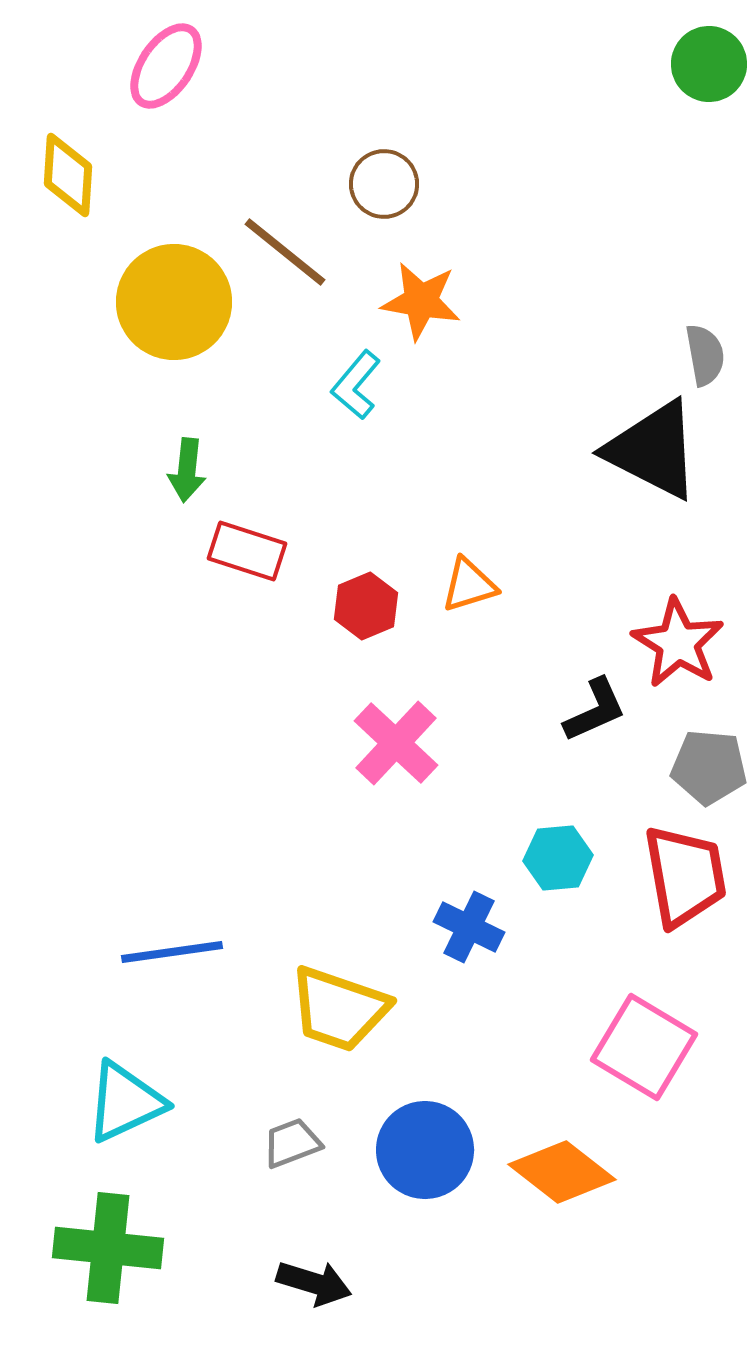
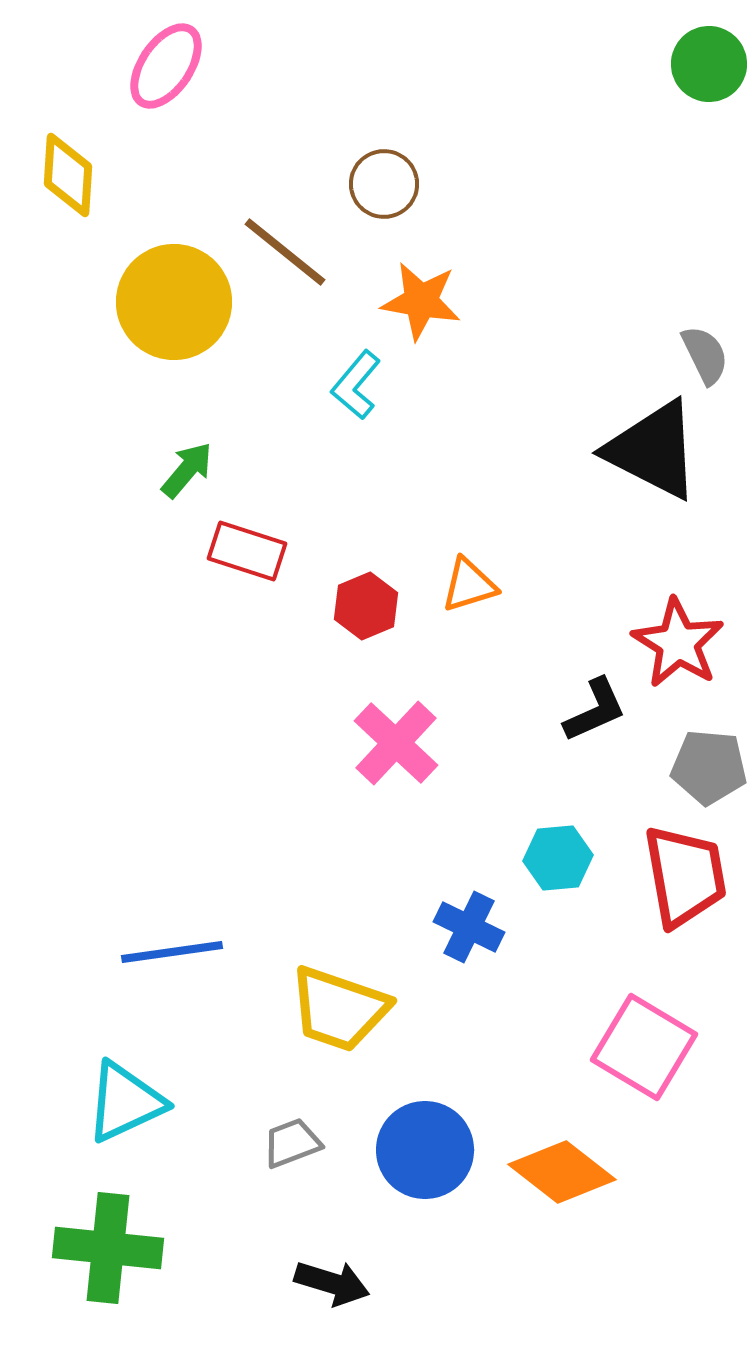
gray semicircle: rotated 16 degrees counterclockwise
green arrow: rotated 146 degrees counterclockwise
black arrow: moved 18 px right
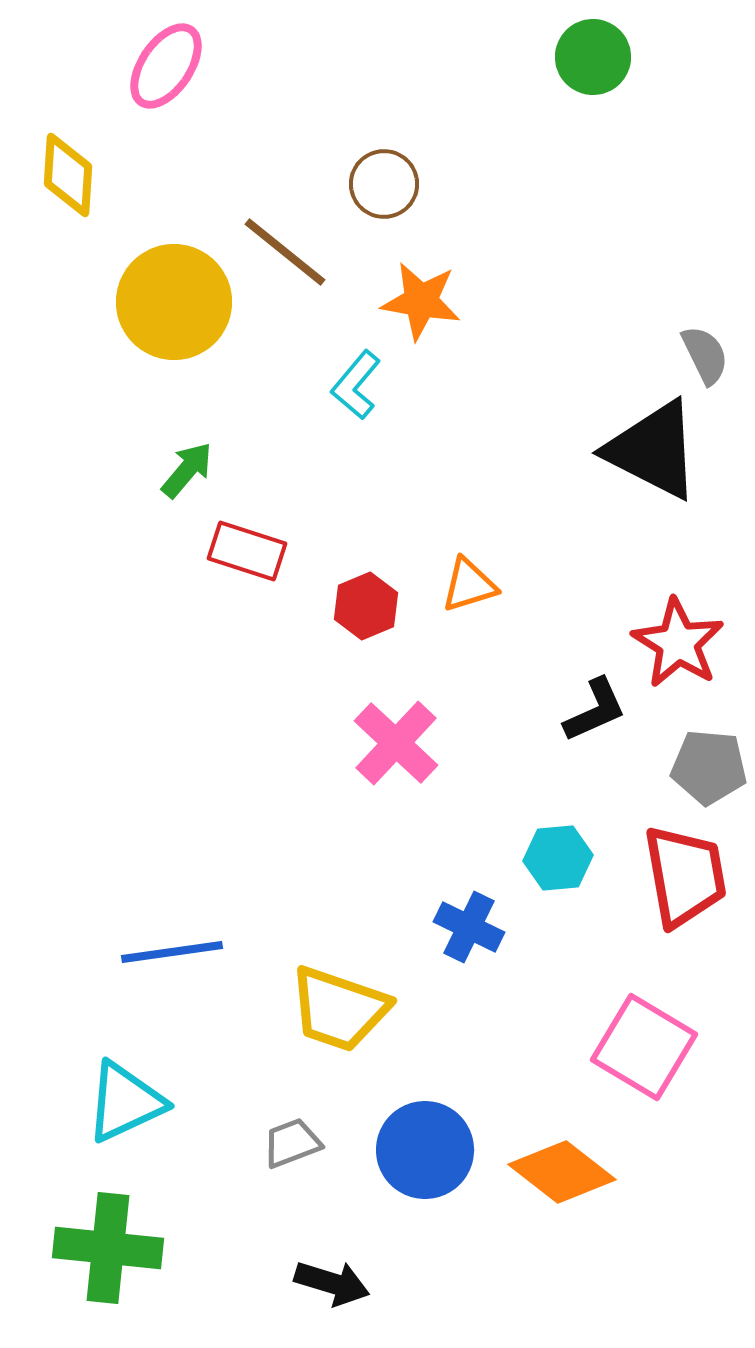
green circle: moved 116 px left, 7 px up
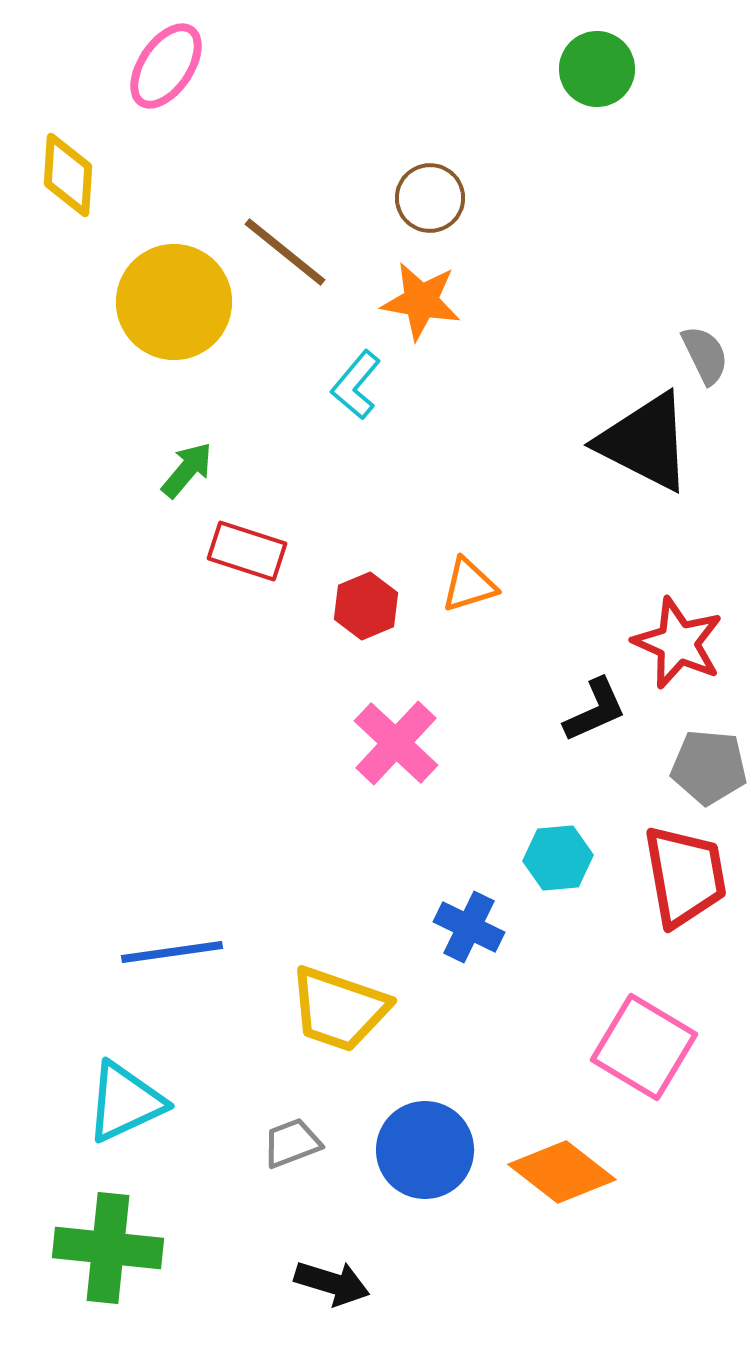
green circle: moved 4 px right, 12 px down
brown circle: moved 46 px right, 14 px down
black triangle: moved 8 px left, 8 px up
red star: rotated 8 degrees counterclockwise
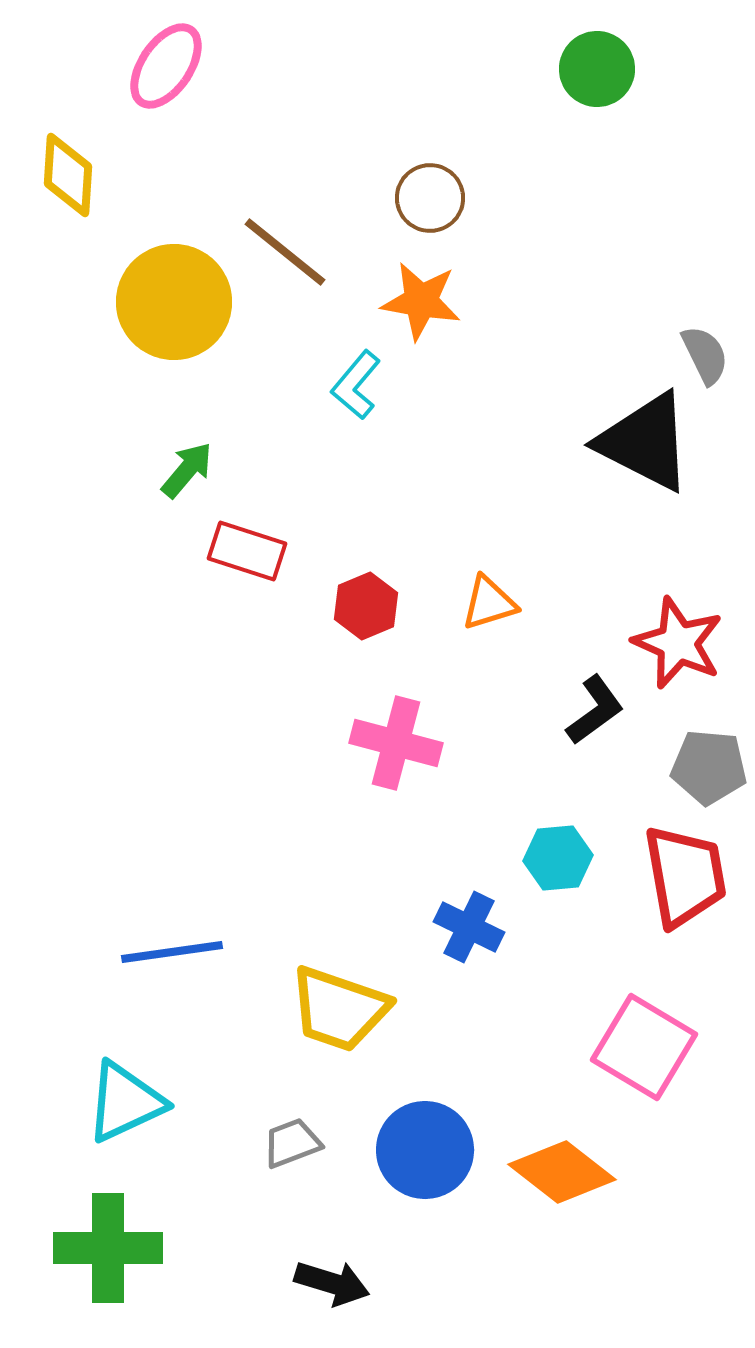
orange triangle: moved 20 px right, 18 px down
black L-shape: rotated 12 degrees counterclockwise
pink cross: rotated 28 degrees counterclockwise
green cross: rotated 6 degrees counterclockwise
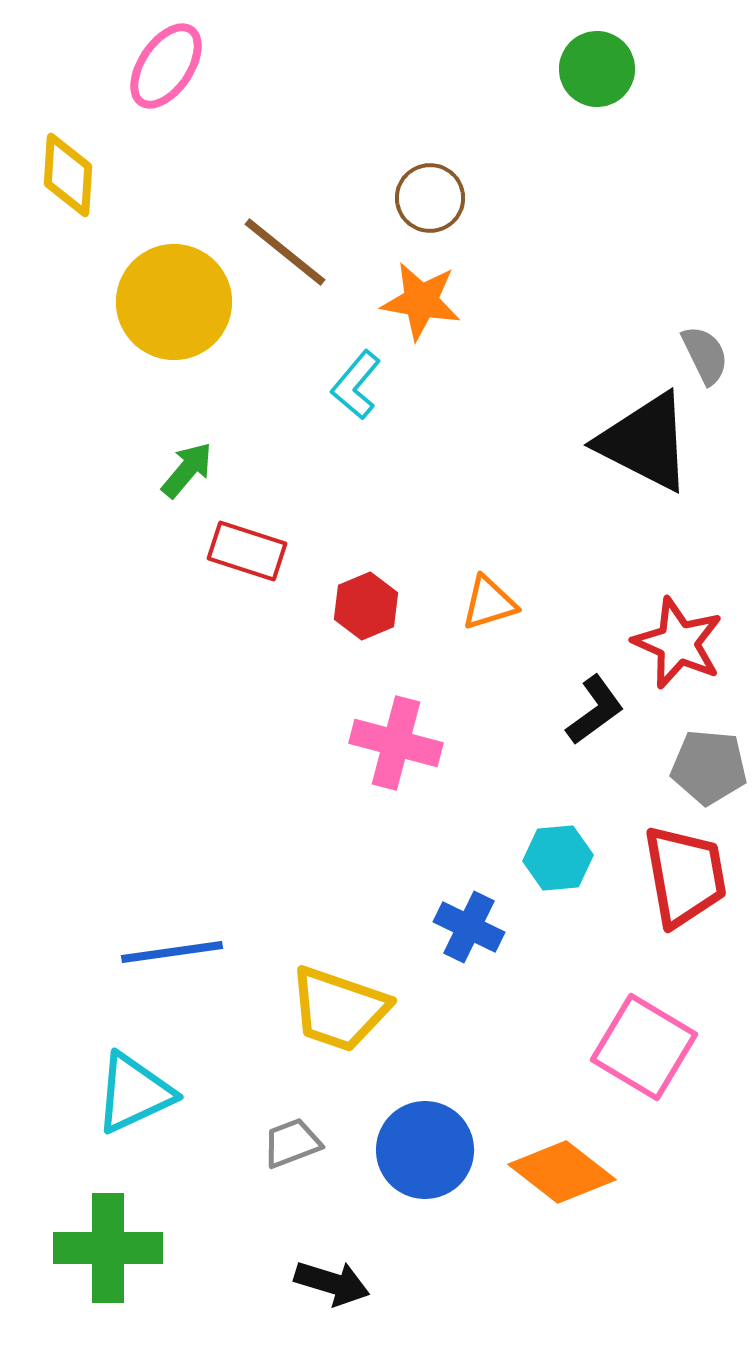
cyan triangle: moved 9 px right, 9 px up
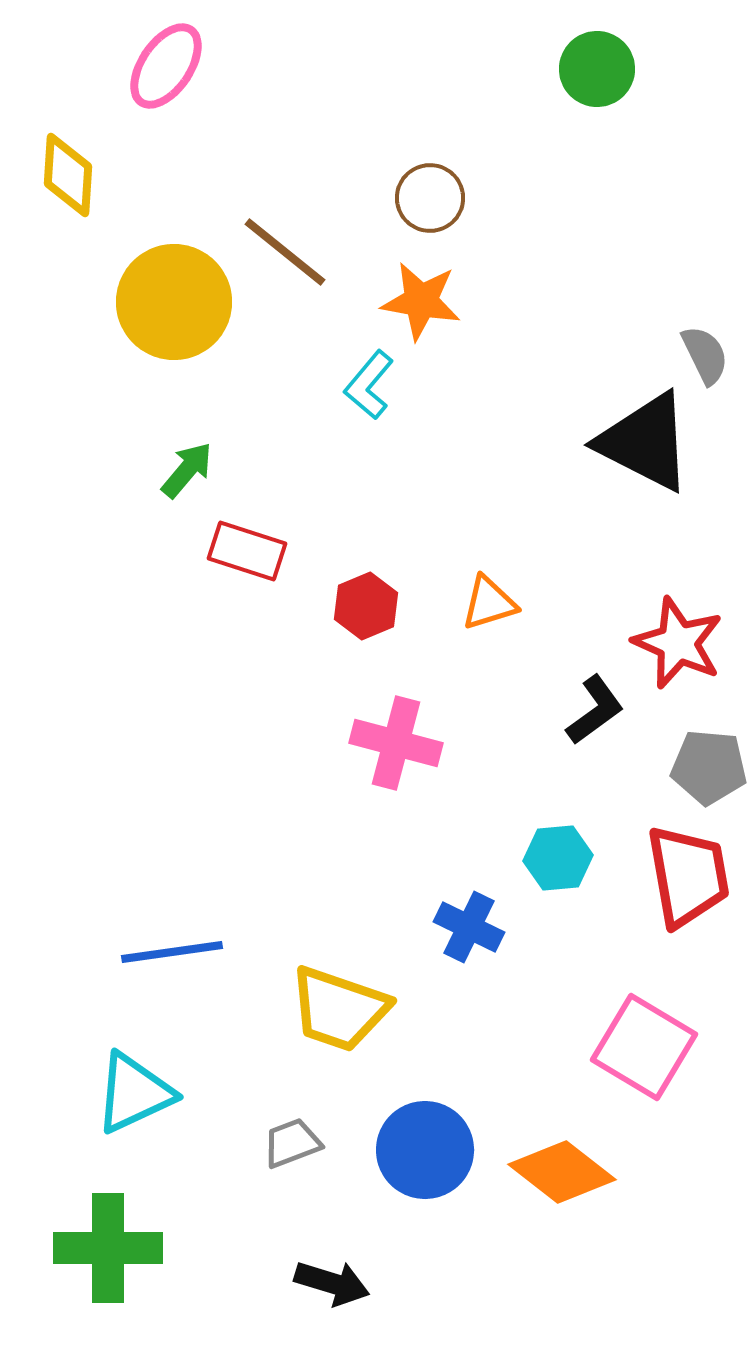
cyan L-shape: moved 13 px right
red trapezoid: moved 3 px right
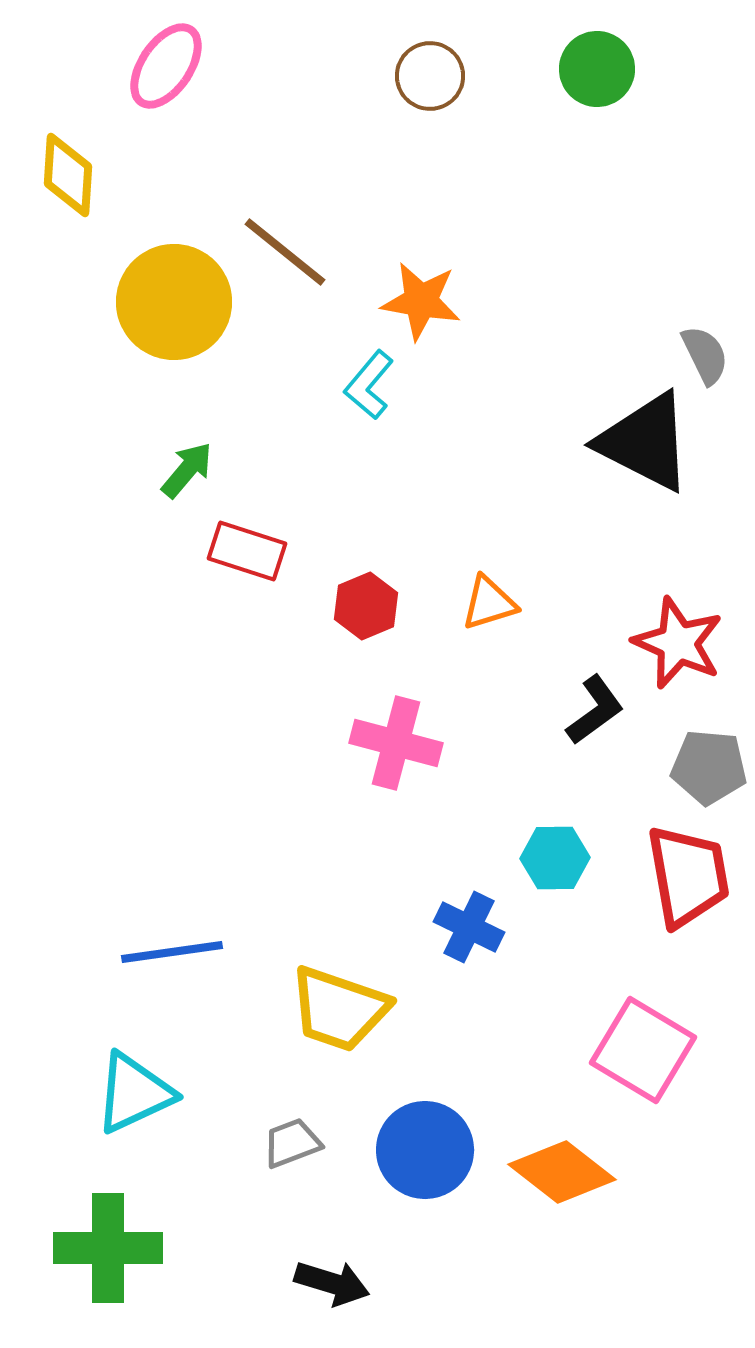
brown circle: moved 122 px up
cyan hexagon: moved 3 px left; rotated 4 degrees clockwise
pink square: moved 1 px left, 3 px down
